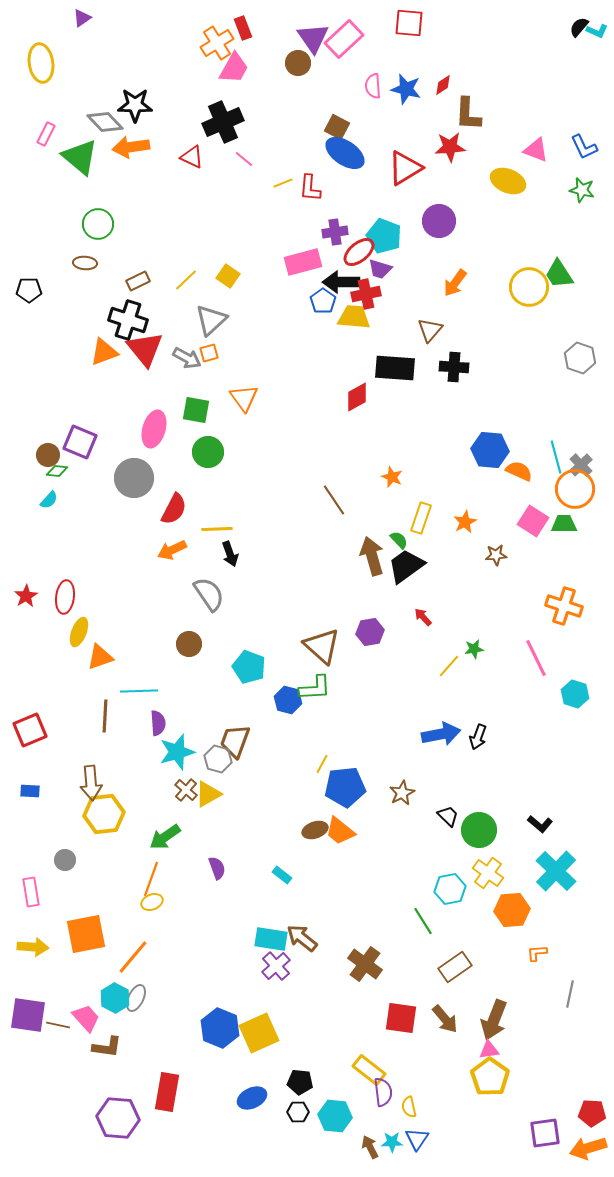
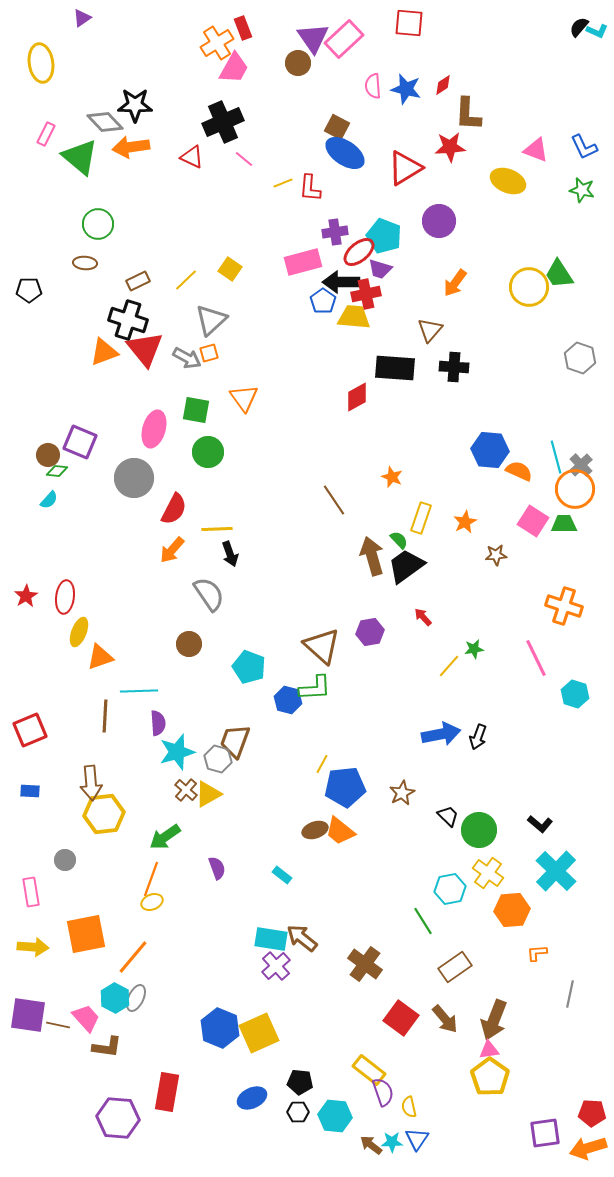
yellow square at (228, 276): moved 2 px right, 7 px up
orange arrow at (172, 550): rotated 24 degrees counterclockwise
red square at (401, 1018): rotated 28 degrees clockwise
purple semicircle at (383, 1092): rotated 12 degrees counterclockwise
brown arrow at (370, 1147): moved 1 px right, 2 px up; rotated 25 degrees counterclockwise
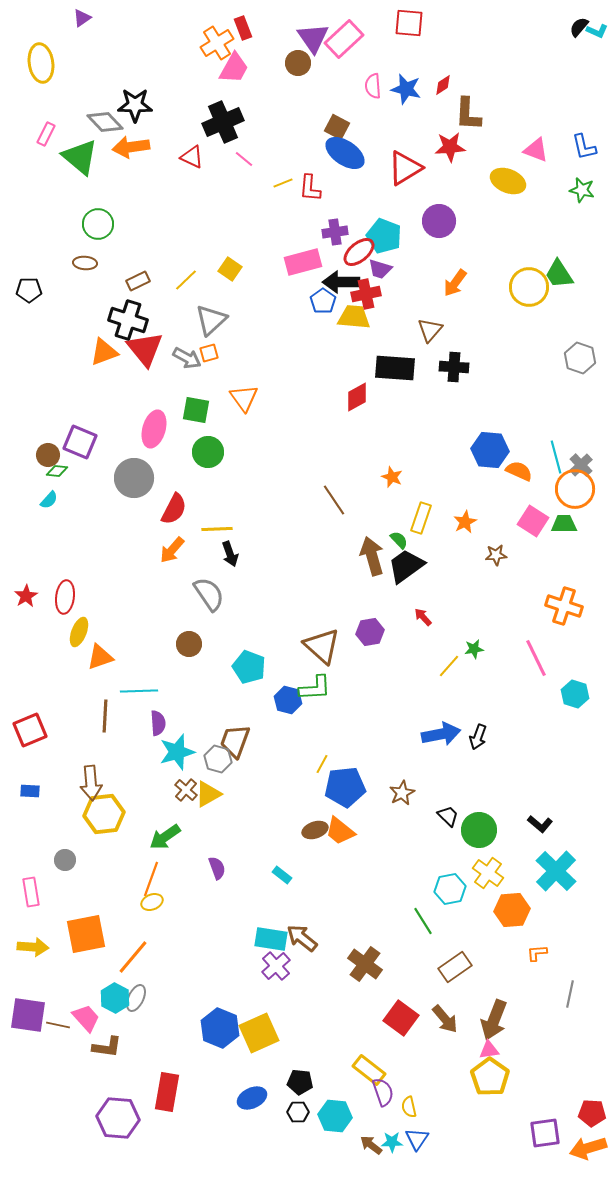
blue L-shape at (584, 147): rotated 12 degrees clockwise
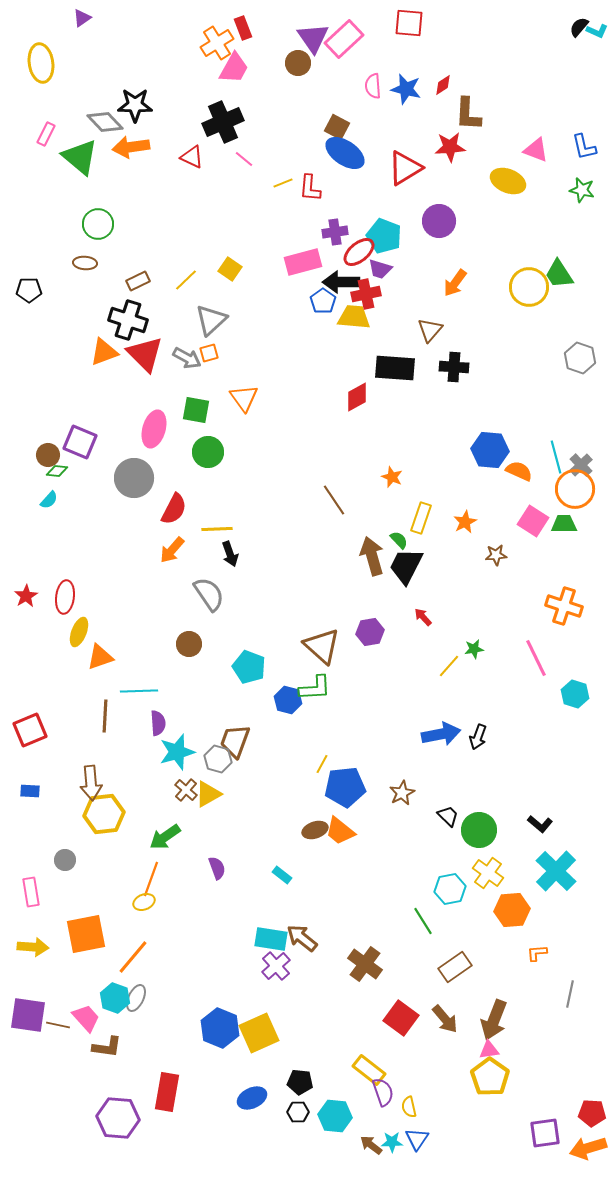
red triangle at (145, 349): moved 5 px down; rotated 6 degrees counterclockwise
black trapezoid at (406, 566): rotated 27 degrees counterclockwise
yellow ellipse at (152, 902): moved 8 px left
cyan hexagon at (115, 998): rotated 8 degrees counterclockwise
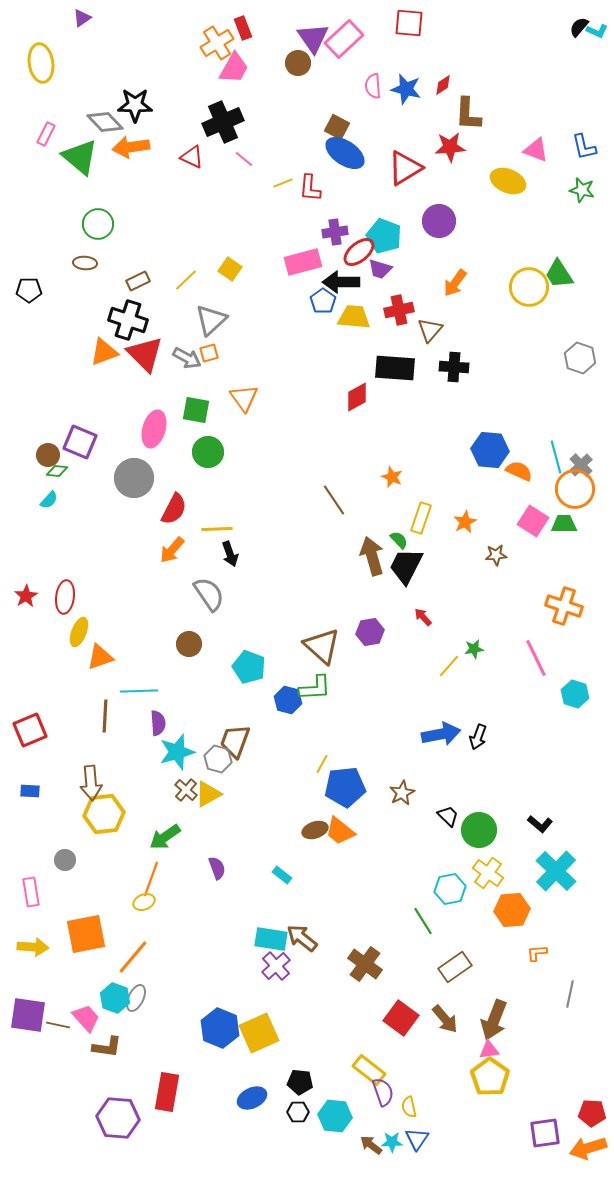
red cross at (366, 294): moved 33 px right, 16 px down
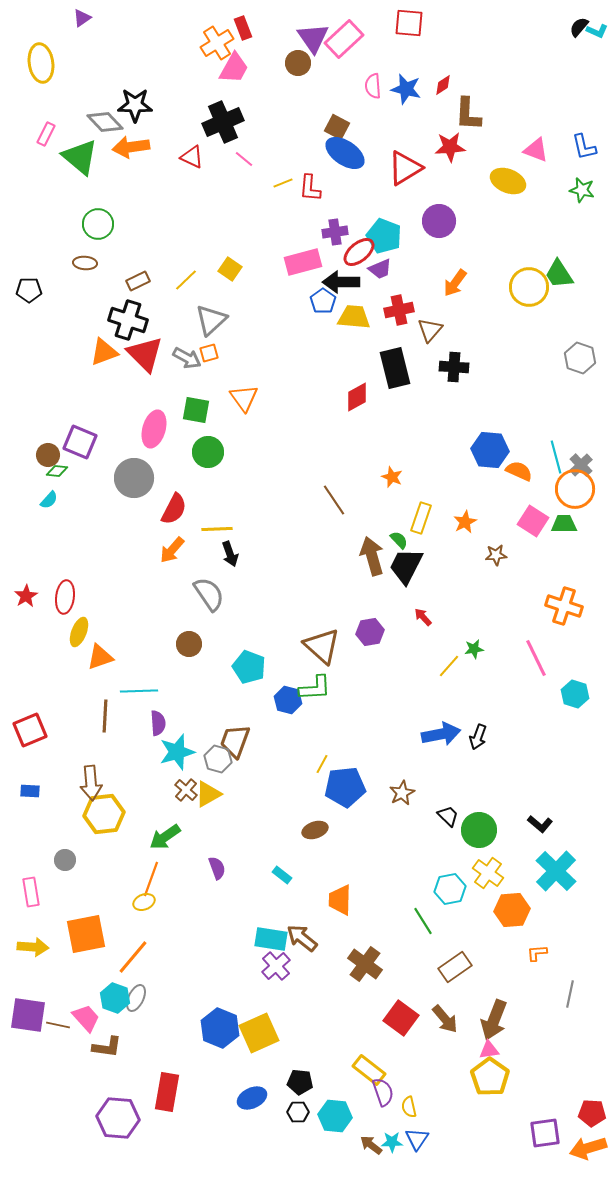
purple trapezoid at (380, 269): rotated 40 degrees counterclockwise
black rectangle at (395, 368): rotated 72 degrees clockwise
orange trapezoid at (340, 831): moved 69 px down; rotated 52 degrees clockwise
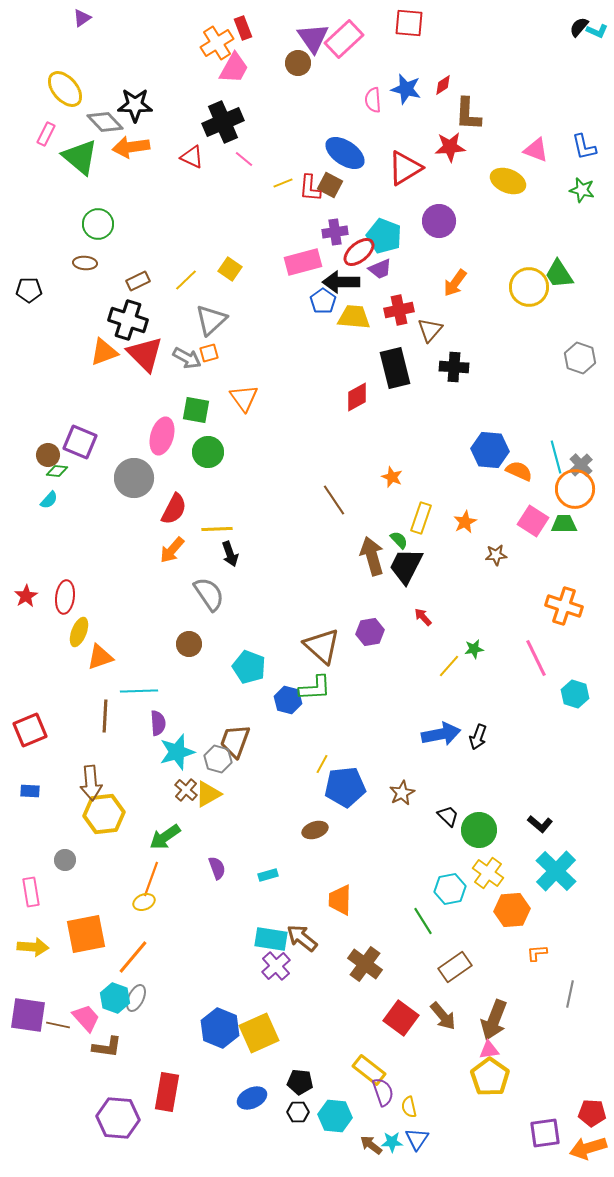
yellow ellipse at (41, 63): moved 24 px right, 26 px down; rotated 33 degrees counterclockwise
pink semicircle at (373, 86): moved 14 px down
brown square at (337, 127): moved 7 px left, 58 px down
pink ellipse at (154, 429): moved 8 px right, 7 px down
cyan rectangle at (282, 875): moved 14 px left; rotated 54 degrees counterclockwise
brown arrow at (445, 1019): moved 2 px left, 3 px up
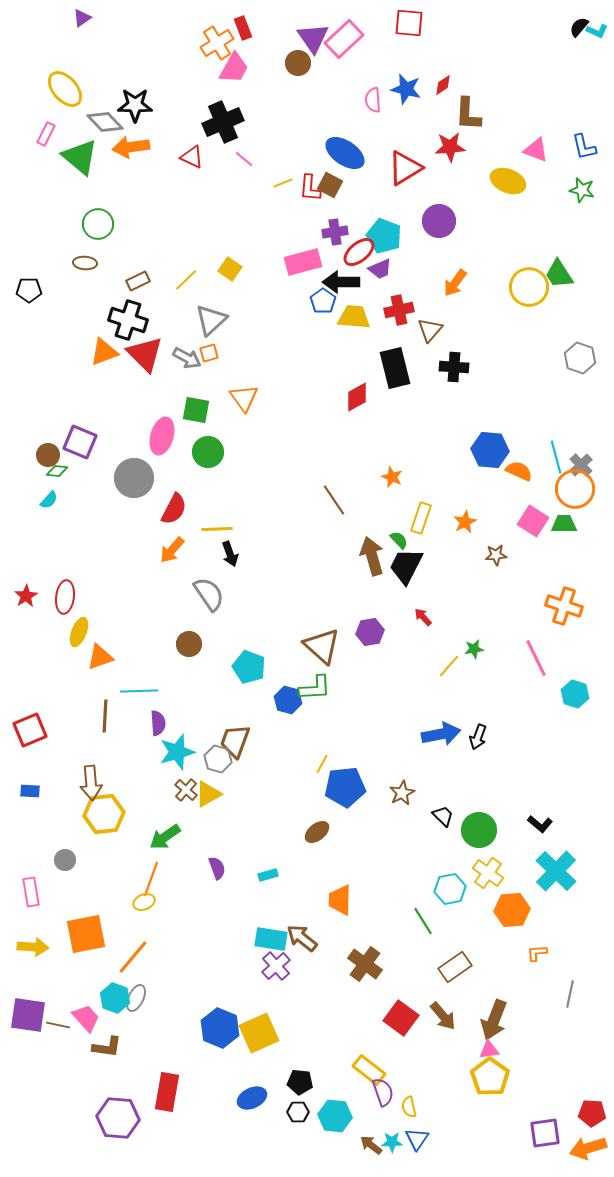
black trapezoid at (448, 816): moved 5 px left
brown ellipse at (315, 830): moved 2 px right, 2 px down; rotated 20 degrees counterclockwise
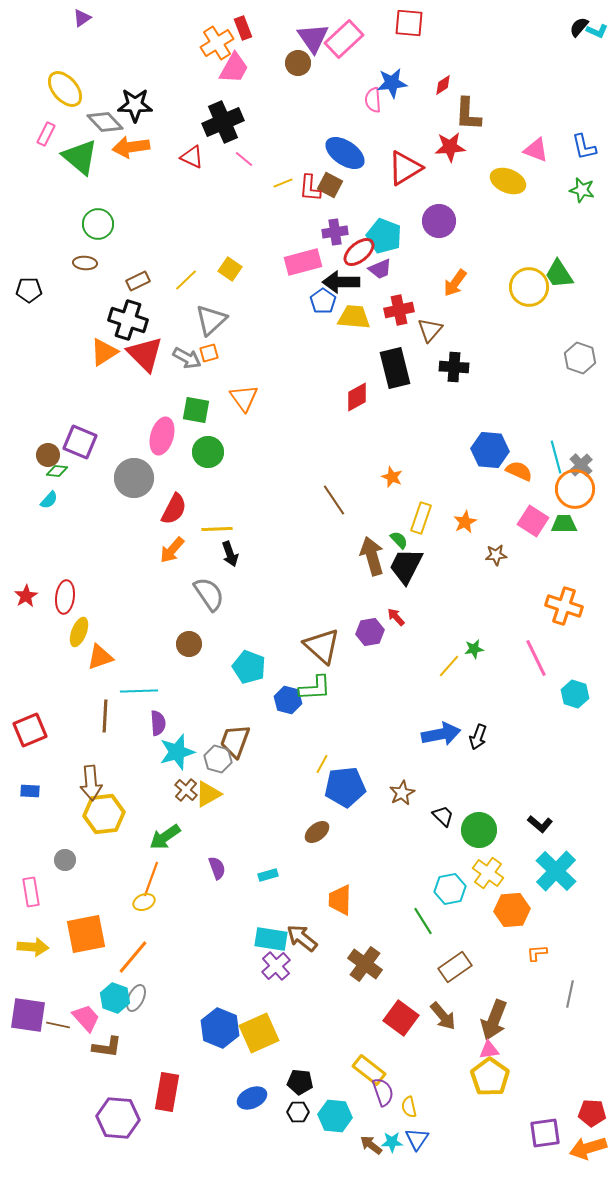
blue star at (406, 89): moved 14 px left, 6 px up; rotated 20 degrees counterclockwise
orange triangle at (104, 352): rotated 12 degrees counterclockwise
red arrow at (423, 617): moved 27 px left
